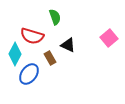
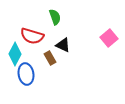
black triangle: moved 5 px left
blue ellipse: moved 3 px left; rotated 45 degrees counterclockwise
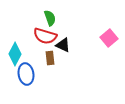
green semicircle: moved 5 px left, 1 px down
red semicircle: moved 13 px right
brown rectangle: rotated 24 degrees clockwise
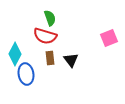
pink square: rotated 18 degrees clockwise
black triangle: moved 8 px right, 15 px down; rotated 28 degrees clockwise
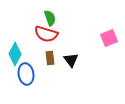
red semicircle: moved 1 px right, 2 px up
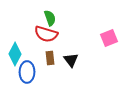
blue ellipse: moved 1 px right, 2 px up; rotated 10 degrees clockwise
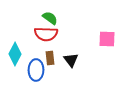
green semicircle: rotated 35 degrees counterclockwise
red semicircle: rotated 15 degrees counterclockwise
pink square: moved 2 px left, 1 px down; rotated 24 degrees clockwise
blue ellipse: moved 9 px right, 2 px up
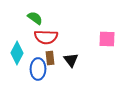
green semicircle: moved 15 px left
red semicircle: moved 3 px down
cyan diamond: moved 2 px right, 1 px up
blue ellipse: moved 2 px right, 1 px up
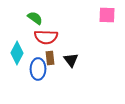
pink square: moved 24 px up
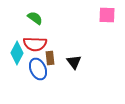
red semicircle: moved 11 px left, 7 px down
black triangle: moved 3 px right, 2 px down
blue ellipse: rotated 25 degrees counterclockwise
